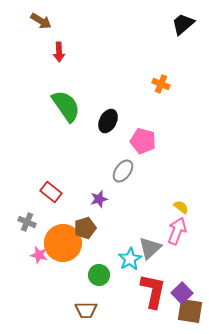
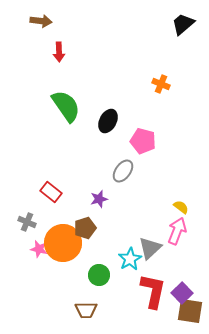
brown arrow: rotated 25 degrees counterclockwise
pink star: moved 6 px up
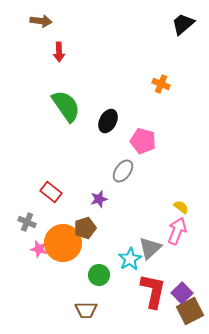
brown square: rotated 36 degrees counterclockwise
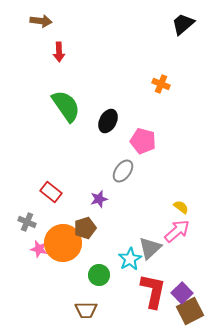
pink arrow: rotated 28 degrees clockwise
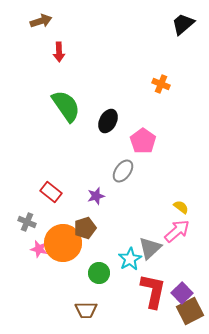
brown arrow: rotated 25 degrees counterclockwise
pink pentagon: rotated 20 degrees clockwise
purple star: moved 3 px left, 3 px up
green circle: moved 2 px up
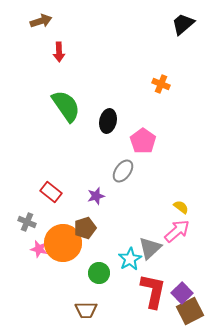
black ellipse: rotated 15 degrees counterclockwise
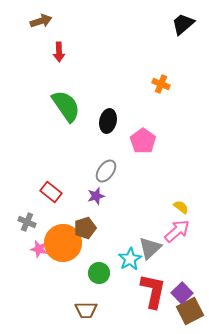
gray ellipse: moved 17 px left
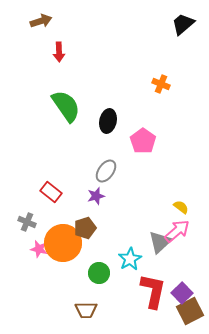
gray triangle: moved 10 px right, 6 px up
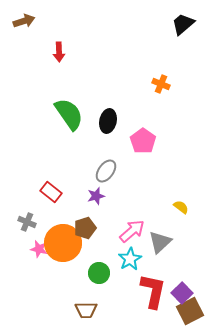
brown arrow: moved 17 px left
green semicircle: moved 3 px right, 8 px down
pink arrow: moved 45 px left
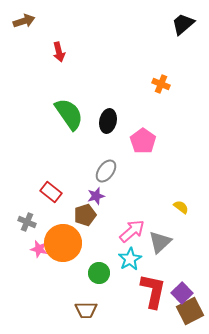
red arrow: rotated 12 degrees counterclockwise
brown pentagon: moved 13 px up
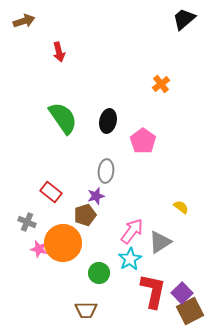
black trapezoid: moved 1 px right, 5 px up
orange cross: rotated 30 degrees clockwise
green semicircle: moved 6 px left, 4 px down
gray ellipse: rotated 30 degrees counterclockwise
pink arrow: rotated 12 degrees counterclockwise
gray triangle: rotated 10 degrees clockwise
